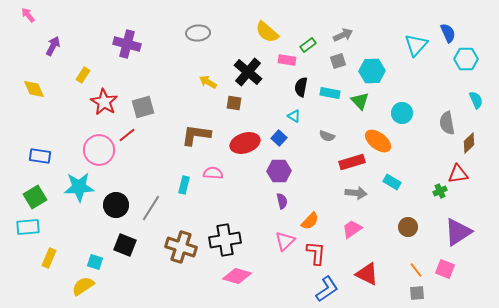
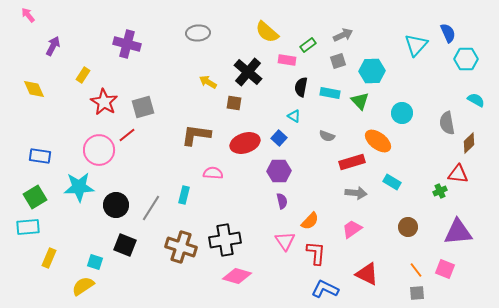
cyan semicircle at (476, 100): rotated 36 degrees counterclockwise
red triangle at (458, 174): rotated 15 degrees clockwise
cyan rectangle at (184, 185): moved 10 px down
purple triangle at (458, 232): rotated 28 degrees clockwise
pink triangle at (285, 241): rotated 20 degrees counterclockwise
blue L-shape at (327, 289): moved 2 px left; rotated 120 degrees counterclockwise
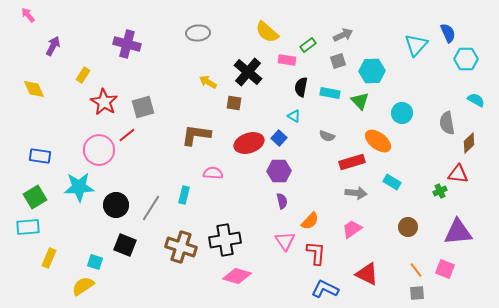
red ellipse at (245, 143): moved 4 px right
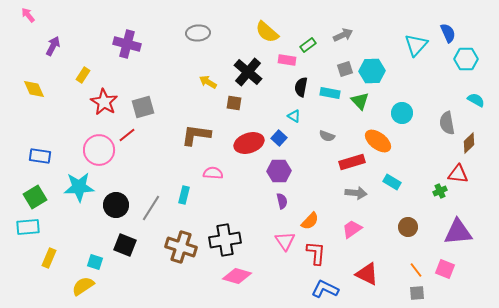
gray square at (338, 61): moved 7 px right, 8 px down
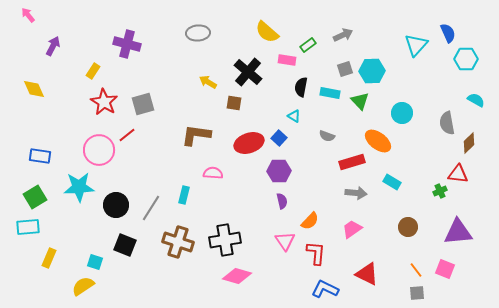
yellow rectangle at (83, 75): moved 10 px right, 4 px up
gray square at (143, 107): moved 3 px up
brown cross at (181, 247): moved 3 px left, 5 px up
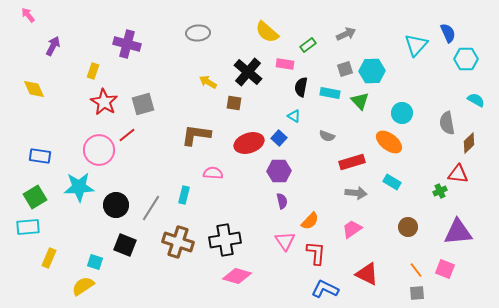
gray arrow at (343, 35): moved 3 px right, 1 px up
pink rectangle at (287, 60): moved 2 px left, 4 px down
yellow rectangle at (93, 71): rotated 14 degrees counterclockwise
orange ellipse at (378, 141): moved 11 px right, 1 px down
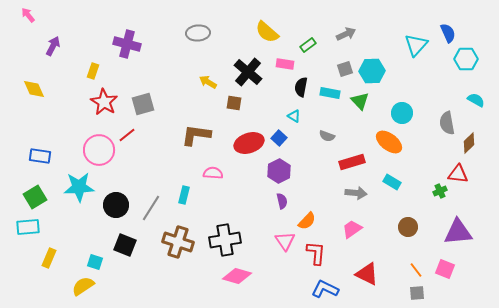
purple hexagon at (279, 171): rotated 25 degrees counterclockwise
orange semicircle at (310, 221): moved 3 px left
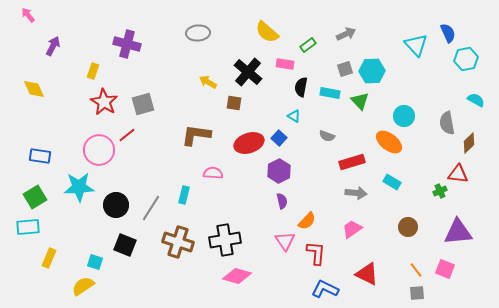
cyan triangle at (416, 45): rotated 25 degrees counterclockwise
cyan hexagon at (466, 59): rotated 10 degrees counterclockwise
cyan circle at (402, 113): moved 2 px right, 3 px down
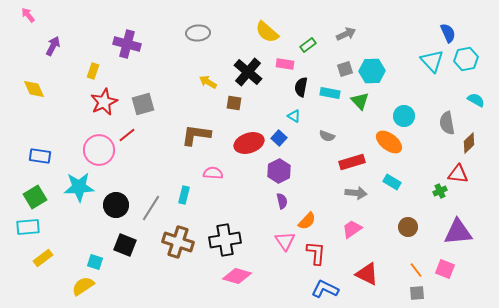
cyan triangle at (416, 45): moved 16 px right, 16 px down
red star at (104, 102): rotated 16 degrees clockwise
yellow rectangle at (49, 258): moved 6 px left; rotated 30 degrees clockwise
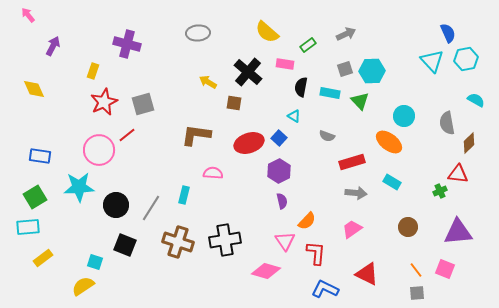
pink diamond at (237, 276): moved 29 px right, 5 px up
